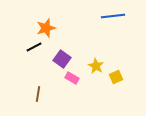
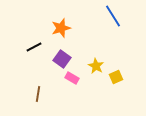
blue line: rotated 65 degrees clockwise
orange star: moved 15 px right
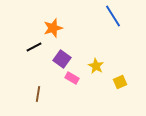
orange star: moved 8 px left
yellow square: moved 4 px right, 5 px down
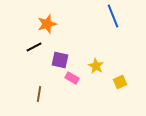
blue line: rotated 10 degrees clockwise
orange star: moved 6 px left, 4 px up
purple square: moved 2 px left, 1 px down; rotated 24 degrees counterclockwise
brown line: moved 1 px right
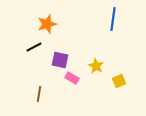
blue line: moved 3 px down; rotated 30 degrees clockwise
yellow square: moved 1 px left, 1 px up
